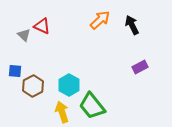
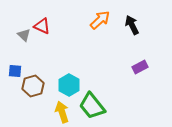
brown hexagon: rotated 10 degrees clockwise
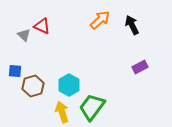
green trapezoid: moved 1 px down; rotated 76 degrees clockwise
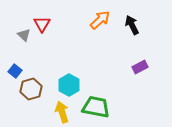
red triangle: moved 2 px up; rotated 36 degrees clockwise
blue square: rotated 32 degrees clockwise
brown hexagon: moved 2 px left, 3 px down
green trapezoid: moved 4 px right; rotated 64 degrees clockwise
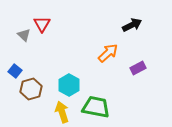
orange arrow: moved 8 px right, 33 px down
black arrow: rotated 90 degrees clockwise
purple rectangle: moved 2 px left, 1 px down
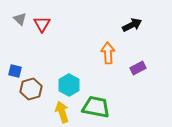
gray triangle: moved 4 px left, 16 px up
orange arrow: rotated 50 degrees counterclockwise
blue square: rotated 24 degrees counterclockwise
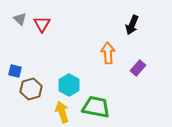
black arrow: rotated 138 degrees clockwise
purple rectangle: rotated 21 degrees counterclockwise
